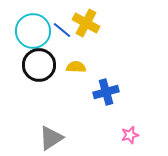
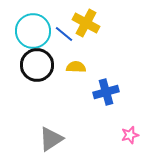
blue line: moved 2 px right, 4 px down
black circle: moved 2 px left
gray triangle: moved 1 px down
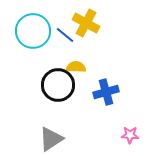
blue line: moved 1 px right, 1 px down
black circle: moved 21 px right, 20 px down
pink star: rotated 18 degrees clockwise
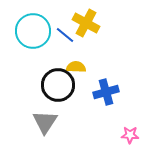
gray triangle: moved 6 px left, 17 px up; rotated 24 degrees counterclockwise
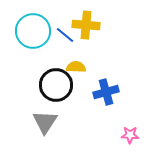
yellow cross: moved 2 px down; rotated 24 degrees counterclockwise
black circle: moved 2 px left
